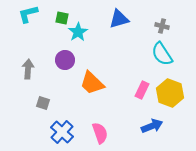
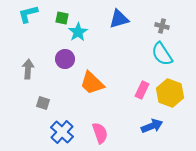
purple circle: moved 1 px up
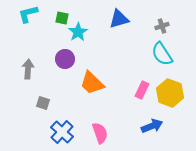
gray cross: rotated 32 degrees counterclockwise
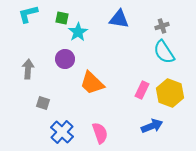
blue triangle: rotated 25 degrees clockwise
cyan semicircle: moved 2 px right, 2 px up
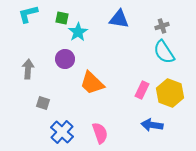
blue arrow: moved 1 px up; rotated 150 degrees counterclockwise
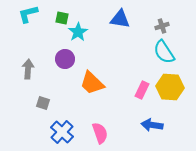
blue triangle: moved 1 px right
yellow hexagon: moved 6 px up; rotated 16 degrees counterclockwise
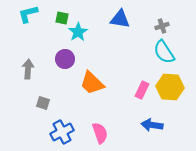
blue cross: rotated 20 degrees clockwise
